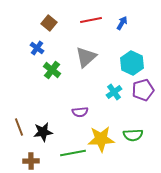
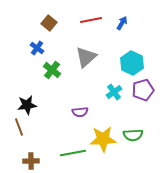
black star: moved 16 px left, 27 px up
yellow star: moved 2 px right
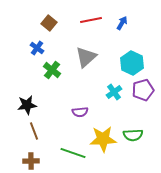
brown line: moved 15 px right, 4 px down
green line: rotated 30 degrees clockwise
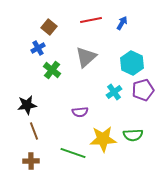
brown square: moved 4 px down
blue cross: moved 1 px right; rotated 24 degrees clockwise
